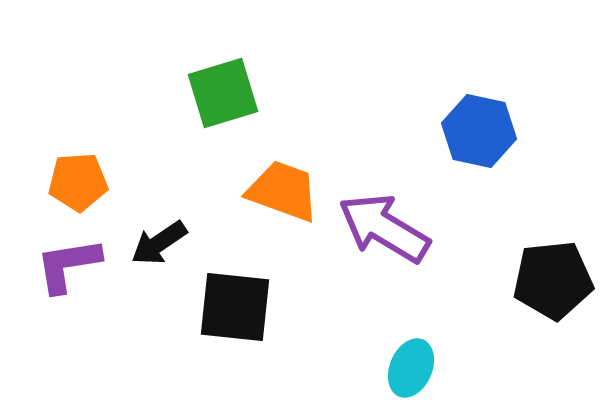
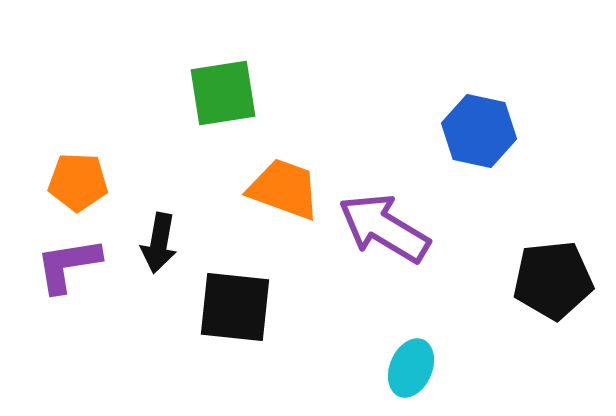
green square: rotated 8 degrees clockwise
orange pentagon: rotated 6 degrees clockwise
orange trapezoid: moved 1 px right, 2 px up
black arrow: rotated 46 degrees counterclockwise
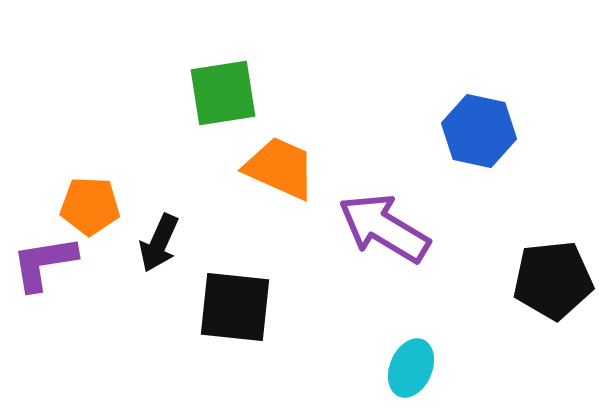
orange pentagon: moved 12 px right, 24 px down
orange trapezoid: moved 4 px left, 21 px up; rotated 4 degrees clockwise
black arrow: rotated 14 degrees clockwise
purple L-shape: moved 24 px left, 2 px up
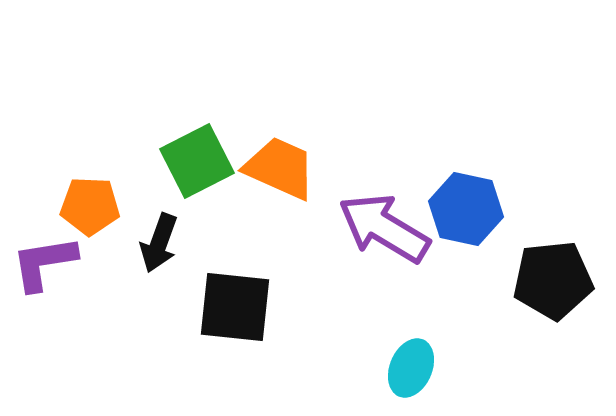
green square: moved 26 px left, 68 px down; rotated 18 degrees counterclockwise
blue hexagon: moved 13 px left, 78 px down
black arrow: rotated 4 degrees counterclockwise
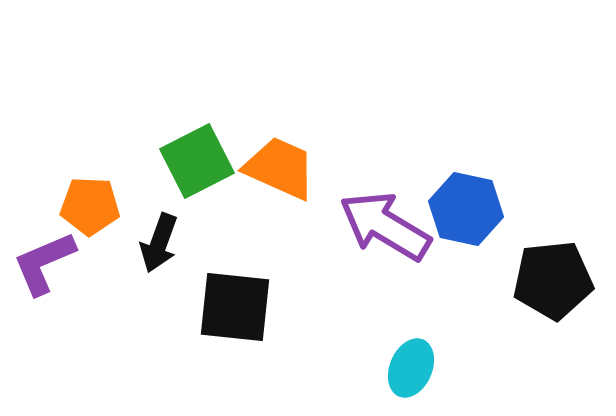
purple arrow: moved 1 px right, 2 px up
purple L-shape: rotated 14 degrees counterclockwise
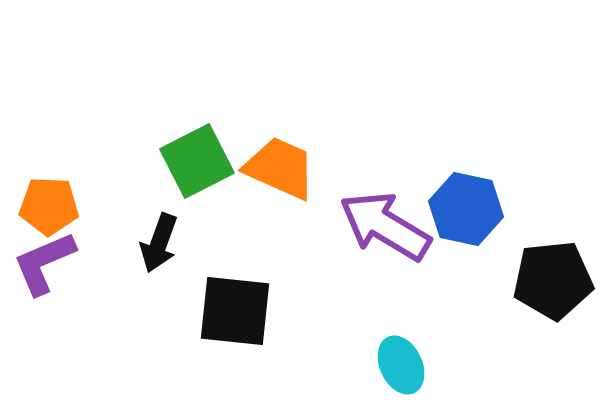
orange pentagon: moved 41 px left
black square: moved 4 px down
cyan ellipse: moved 10 px left, 3 px up; rotated 48 degrees counterclockwise
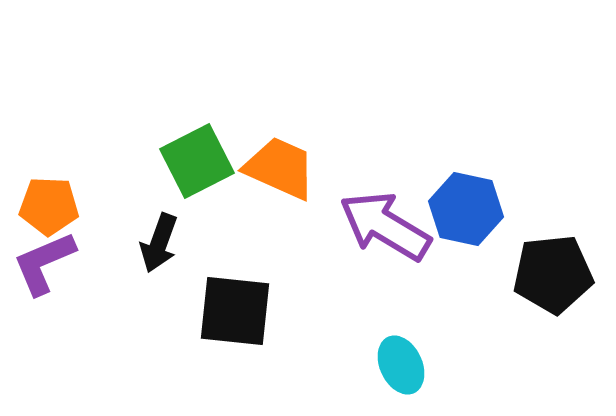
black pentagon: moved 6 px up
